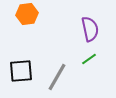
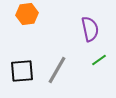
green line: moved 10 px right, 1 px down
black square: moved 1 px right
gray line: moved 7 px up
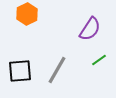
orange hexagon: rotated 20 degrees counterclockwise
purple semicircle: rotated 45 degrees clockwise
black square: moved 2 px left
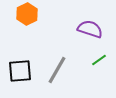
purple semicircle: rotated 105 degrees counterclockwise
